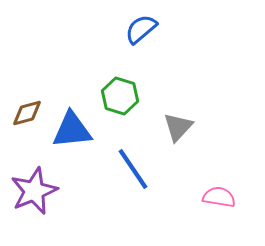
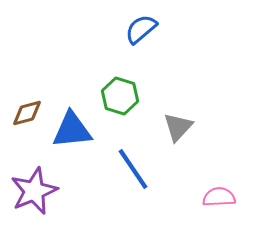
pink semicircle: rotated 12 degrees counterclockwise
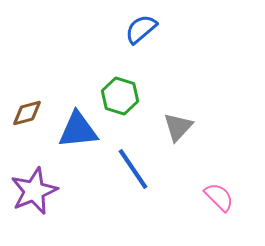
blue triangle: moved 6 px right
pink semicircle: rotated 48 degrees clockwise
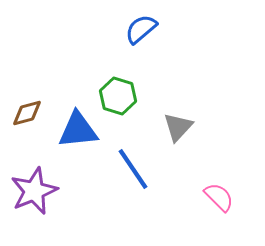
green hexagon: moved 2 px left
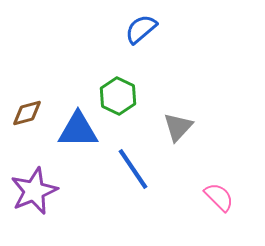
green hexagon: rotated 9 degrees clockwise
blue triangle: rotated 6 degrees clockwise
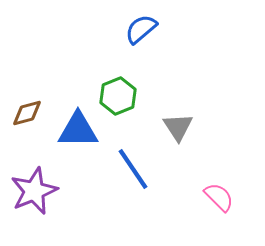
green hexagon: rotated 12 degrees clockwise
gray triangle: rotated 16 degrees counterclockwise
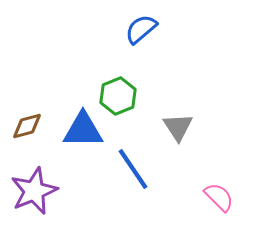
brown diamond: moved 13 px down
blue triangle: moved 5 px right
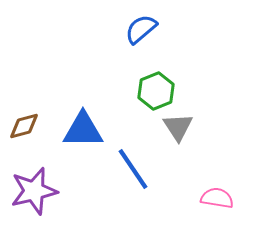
green hexagon: moved 38 px right, 5 px up
brown diamond: moved 3 px left
purple star: rotated 9 degrees clockwise
pink semicircle: moved 2 px left, 1 px down; rotated 36 degrees counterclockwise
